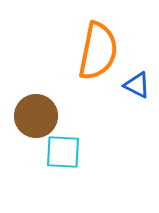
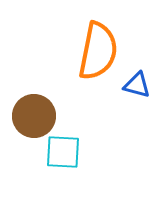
blue triangle: rotated 12 degrees counterclockwise
brown circle: moved 2 px left
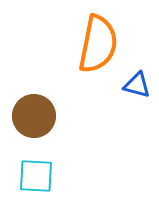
orange semicircle: moved 7 px up
cyan square: moved 27 px left, 24 px down
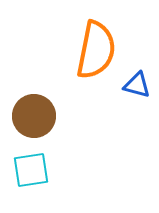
orange semicircle: moved 2 px left, 6 px down
cyan square: moved 5 px left, 6 px up; rotated 12 degrees counterclockwise
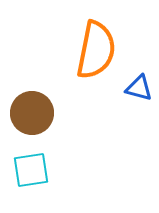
blue triangle: moved 2 px right, 3 px down
brown circle: moved 2 px left, 3 px up
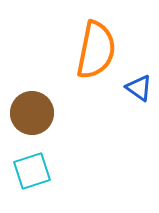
blue triangle: rotated 20 degrees clockwise
cyan square: moved 1 px right, 1 px down; rotated 9 degrees counterclockwise
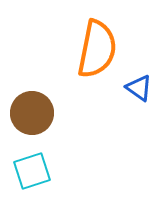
orange semicircle: moved 1 px right, 1 px up
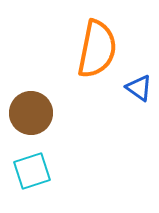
brown circle: moved 1 px left
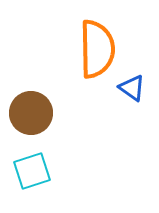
orange semicircle: rotated 12 degrees counterclockwise
blue triangle: moved 7 px left
